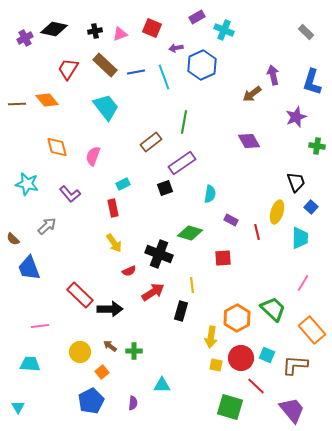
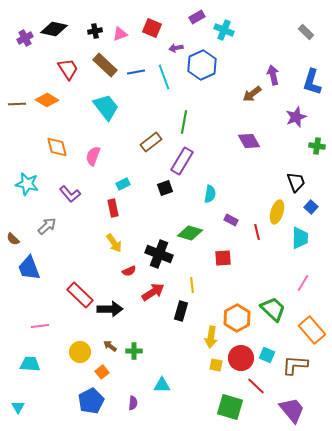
red trapezoid at (68, 69): rotated 115 degrees clockwise
orange diamond at (47, 100): rotated 20 degrees counterclockwise
purple rectangle at (182, 163): moved 2 px up; rotated 24 degrees counterclockwise
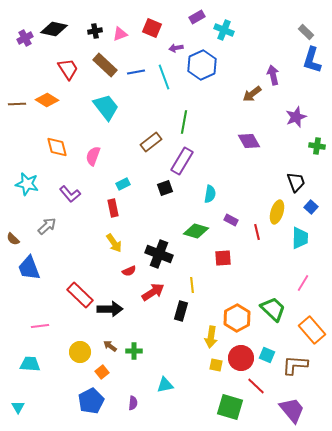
blue L-shape at (312, 82): moved 22 px up
green diamond at (190, 233): moved 6 px right, 2 px up
cyan triangle at (162, 385): moved 3 px right; rotated 12 degrees counterclockwise
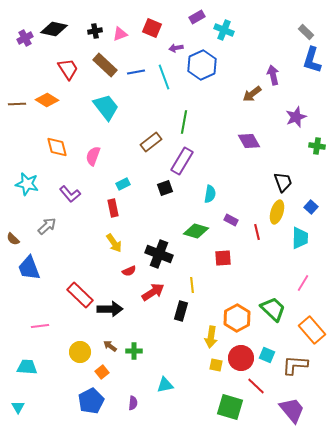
black trapezoid at (296, 182): moved 13 px left
cyan trapezoid at (30, 364): moved 3 px left, 3 px down
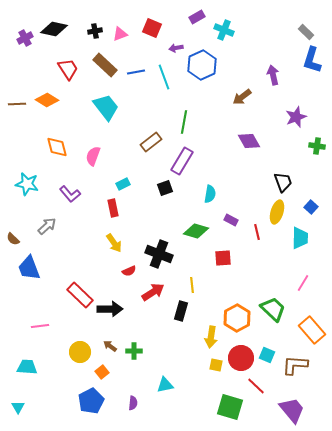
brown arrow at (252, 94): moved 10 px left, 3 px down
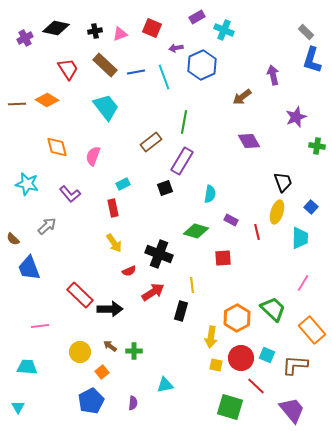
black diamond at (54, 29): moved 2 px right, 1 px up
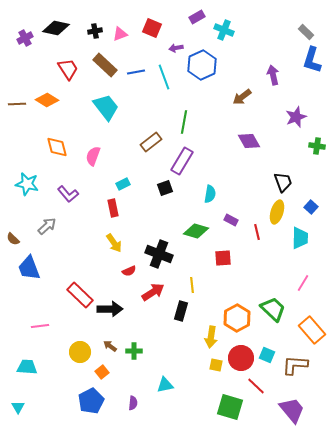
purple L-shape at (70, 194): moved 2 px left
